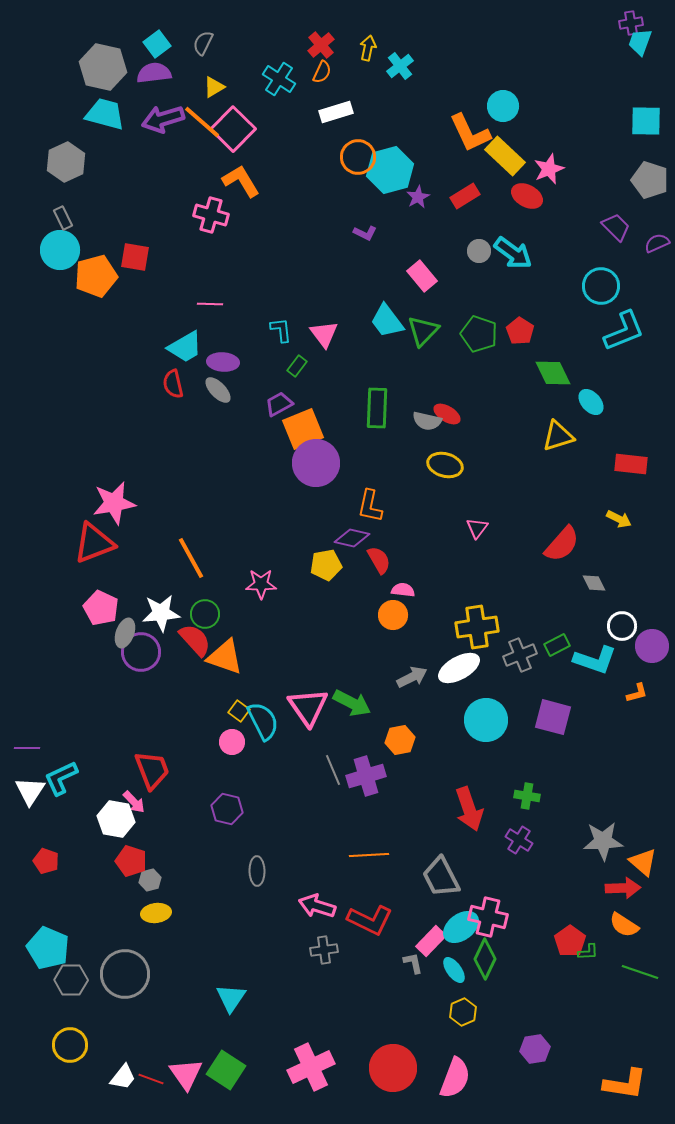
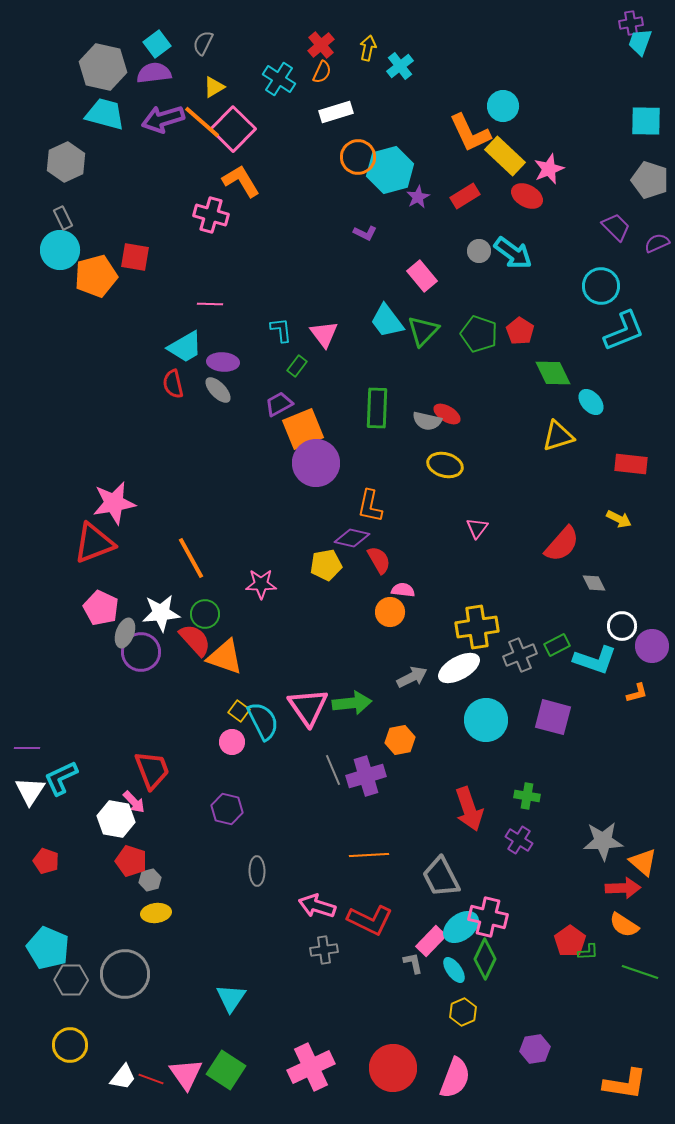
orange circle at (393, 615): moved 3 px left, 3 px up
green arrow at (352, 703): rotated 33 degrees counterclockwise
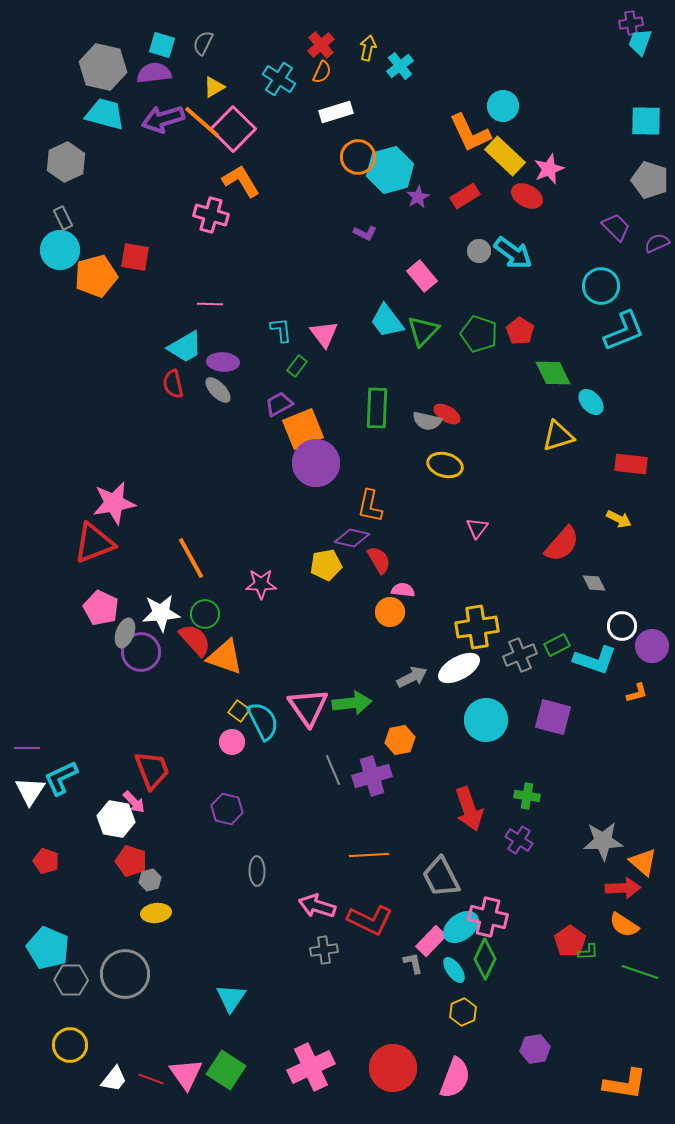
cyan square at (157, 44): moved 5 px right, 1 px down; rotated 36 degrees counterclockwise
purple cross at (366, 776): moved 6 px right
white trapezoid at (123, 1077): moved 9 px left, 2 px down
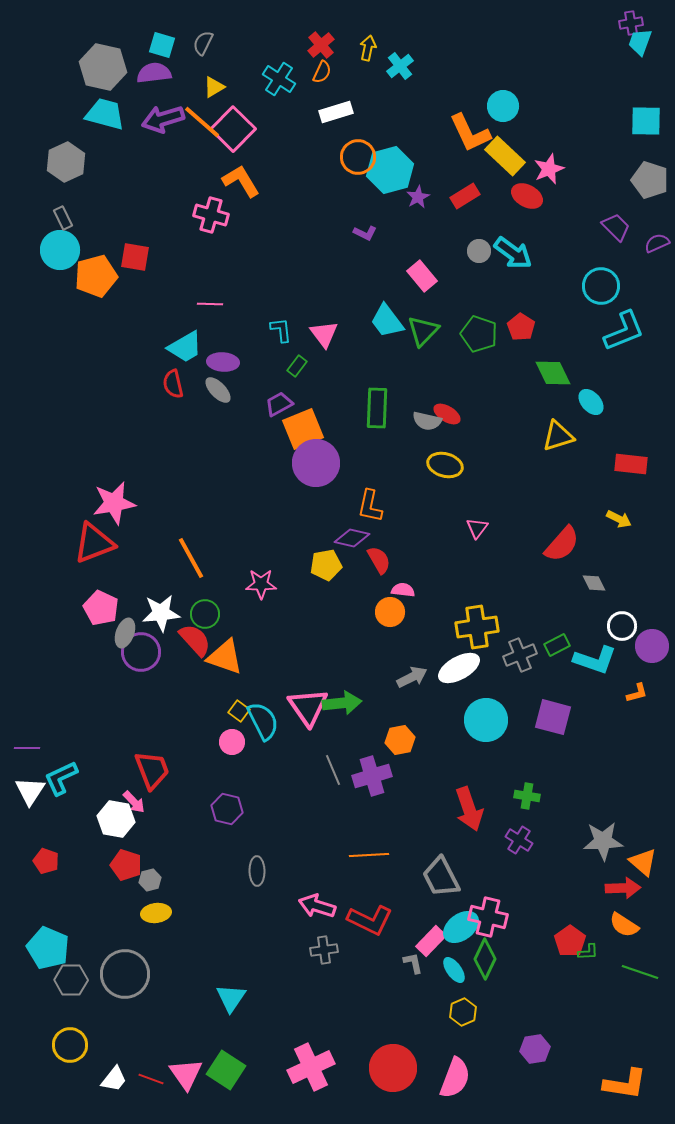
red pentagon at (520, 331): moved 1 px right, 4 px up
green arrow at (352, 703): moved 10 px left
red pentagon at (131, 861): moved 5 px left, 4 px down
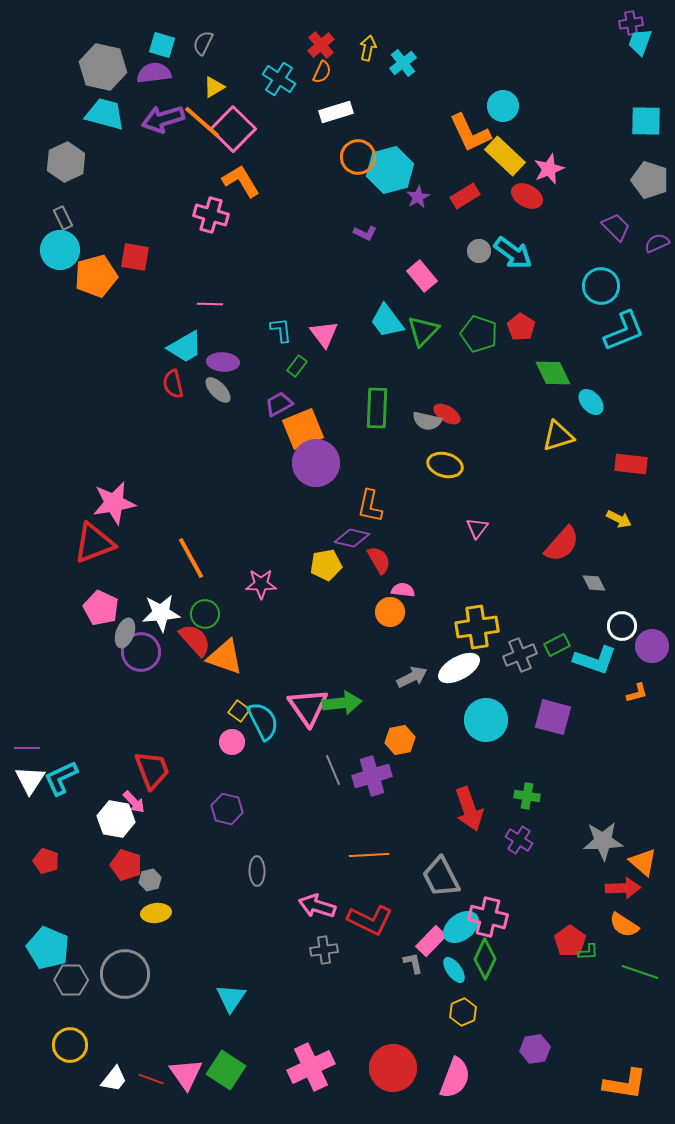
cyan cross at (400, 66): moved 3 px right, 3 px up
white triangle at (30, 791): moved 11 px up
